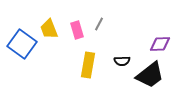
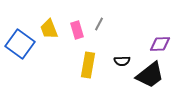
blue square: moved 2 px left
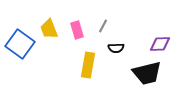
gray line: moved 4 px right, 2 px down
black semicircle: moved 6 px left, 13 px up
black trapezoid: moved 3 px left, 2 px up; rotated 24 degrees clockwise
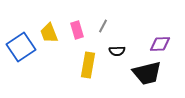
yellow trapezoid: moved 4 px down
blue square: moved 1 px right, 3 px down; rotated 20 degrees clockwise
black semicircle: moved 1 px right, 3 px down
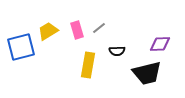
gray line: moved 4 px left, 2 px down; rotated 24 degrees clockwise
yellow trapezoid: moved 1 px left, 2 px up; rotated 80 degrees clockwise
blue square: rotated 20 degrees clockwise
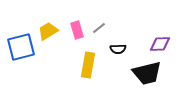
black semicircle: moved 1 px right, 2 px up
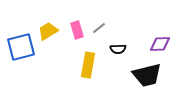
black trapezoid: moved 2 px down
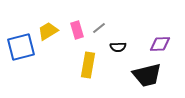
black semicircle: moved 2 px up
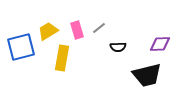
yellow rectangle: moved 26 px left, 7 px up
